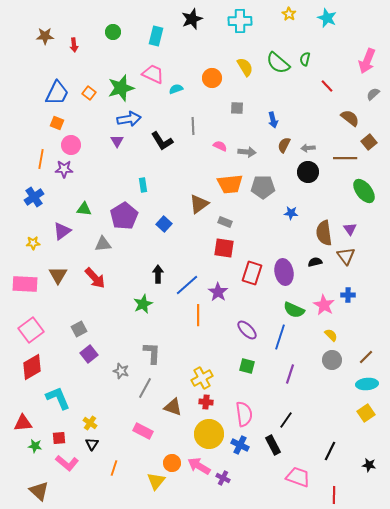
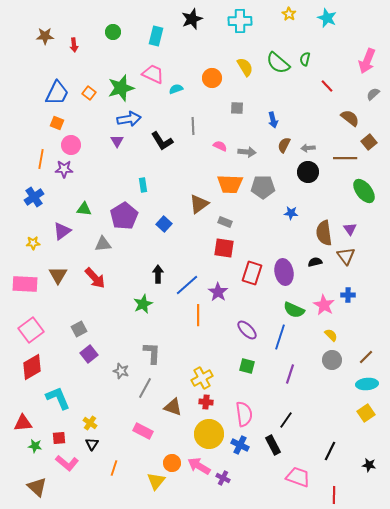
orange trapezoid at (230, 184): rotated 8 degrees clockwise
brown triangle at (39, 491): moved 2 px left, 4 px up
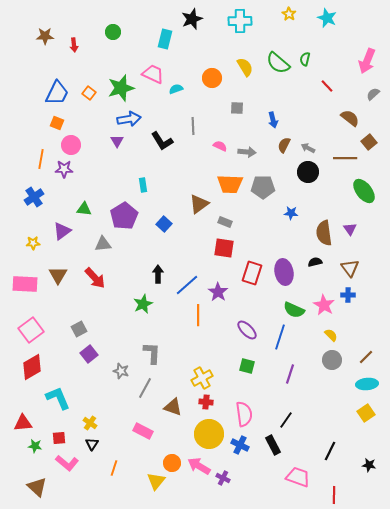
cyan rectangle at (156, 36): moved 9 px right, 3 px down
gray arrow at (308, 148): rotated 32 degrees clockwise
brown triangle at (346, 256): moved 4 px right, 12 px down
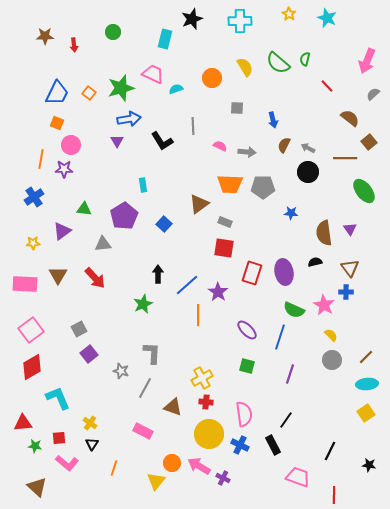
blue cross at (348, 295): moved 2 px left, 3 px up
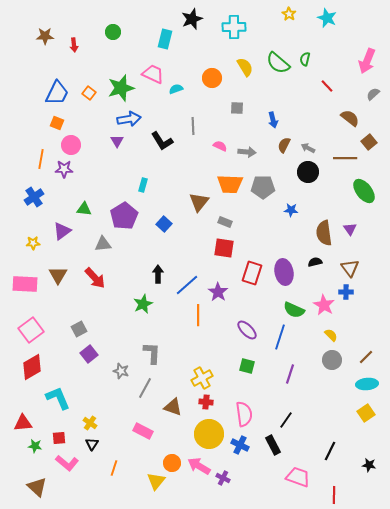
cyan cross at (240, 21): moved 6 px left, 6 px down
cyan rectangle at (143, 185): rotated 24 degrees clockwise
brown triangle at (199, 204): moved 2 px up; rotated 15 degrees counterclockwise
blue star at (291, 213): moved 3 px up
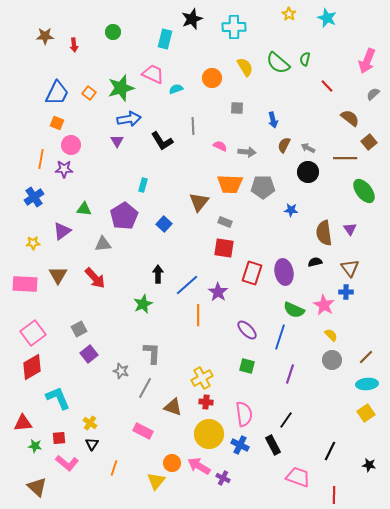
pink square at (31, 330): moved 2 px right, 3 px down
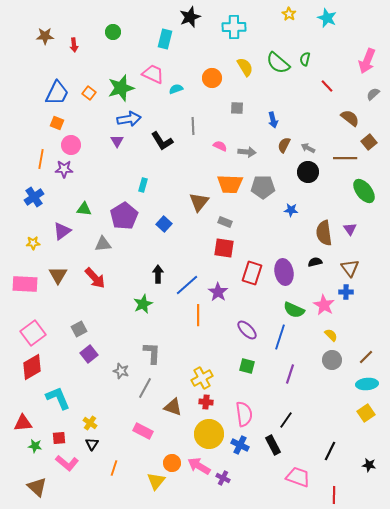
black star at (192, 19): moved 2 px left, 2 px up
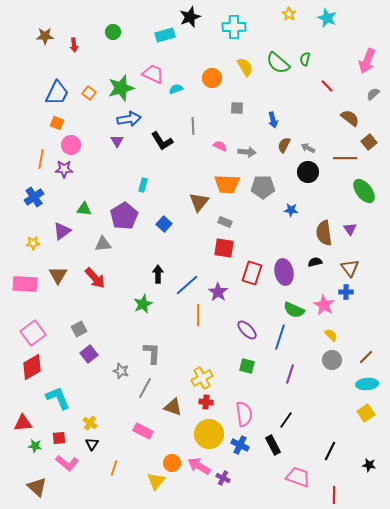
cyan rectangle at (165, 39): moved 4 px up; rotated 60 degrees clockwise
orange trapezoid at (230, 184): moved 3 px left
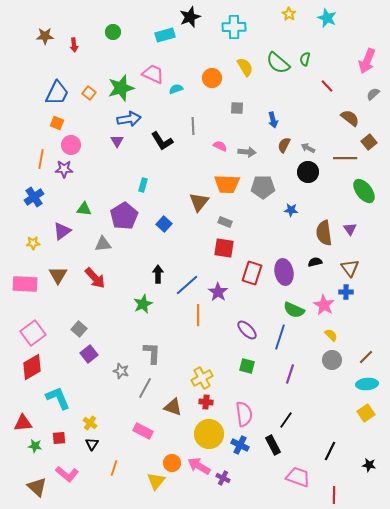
gray square at (79, 329): rotated 21 degrees counterclockwise
pink L-shape at (67, 463): moved 11 px down
